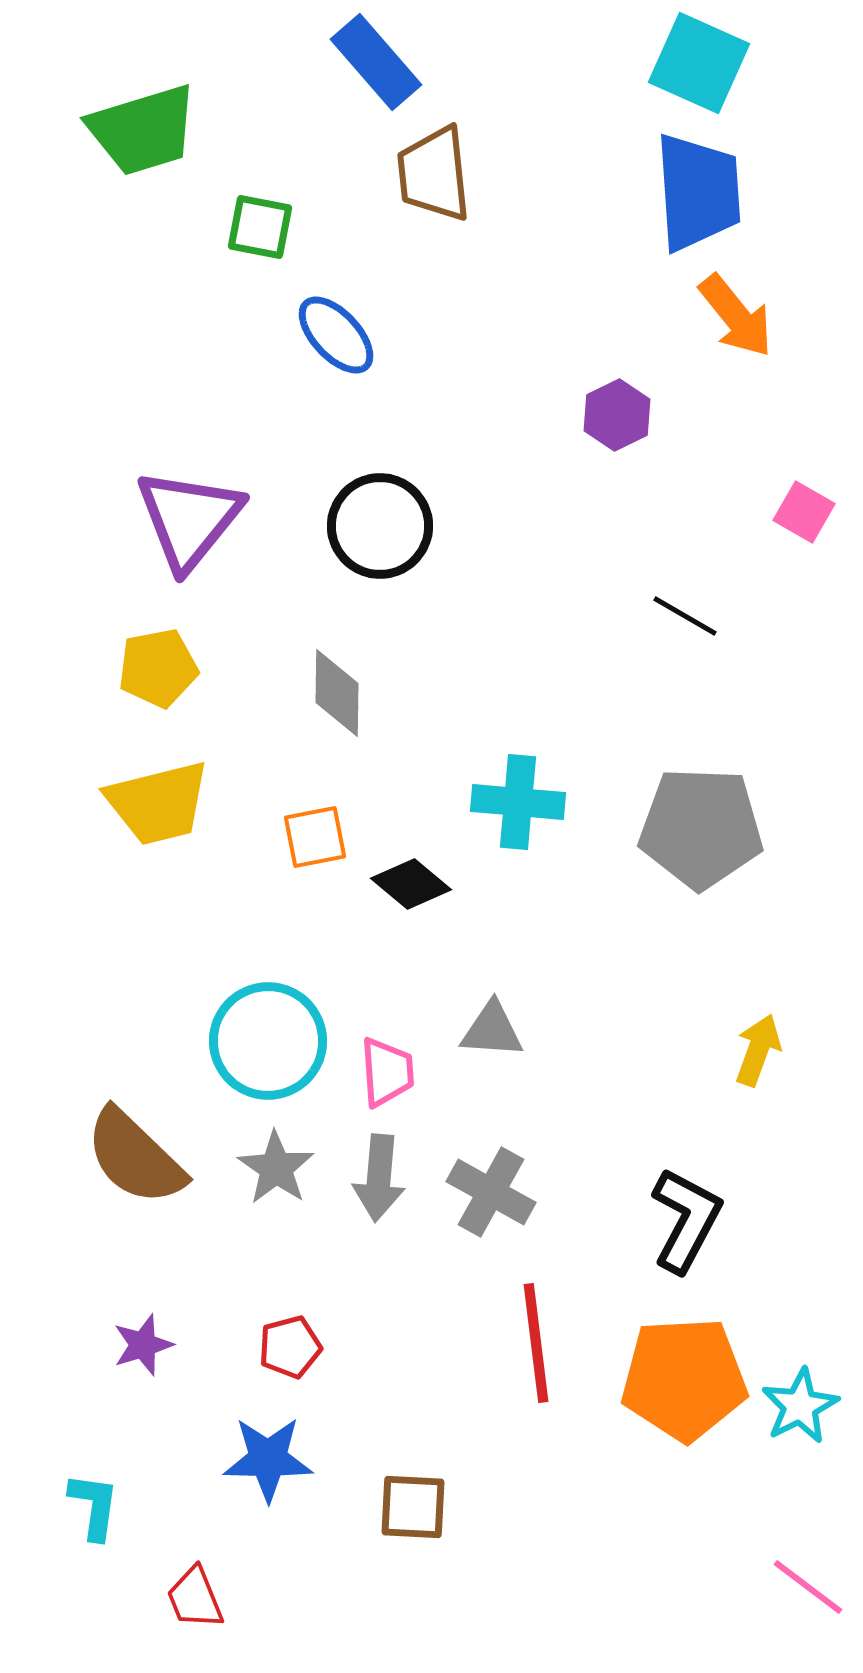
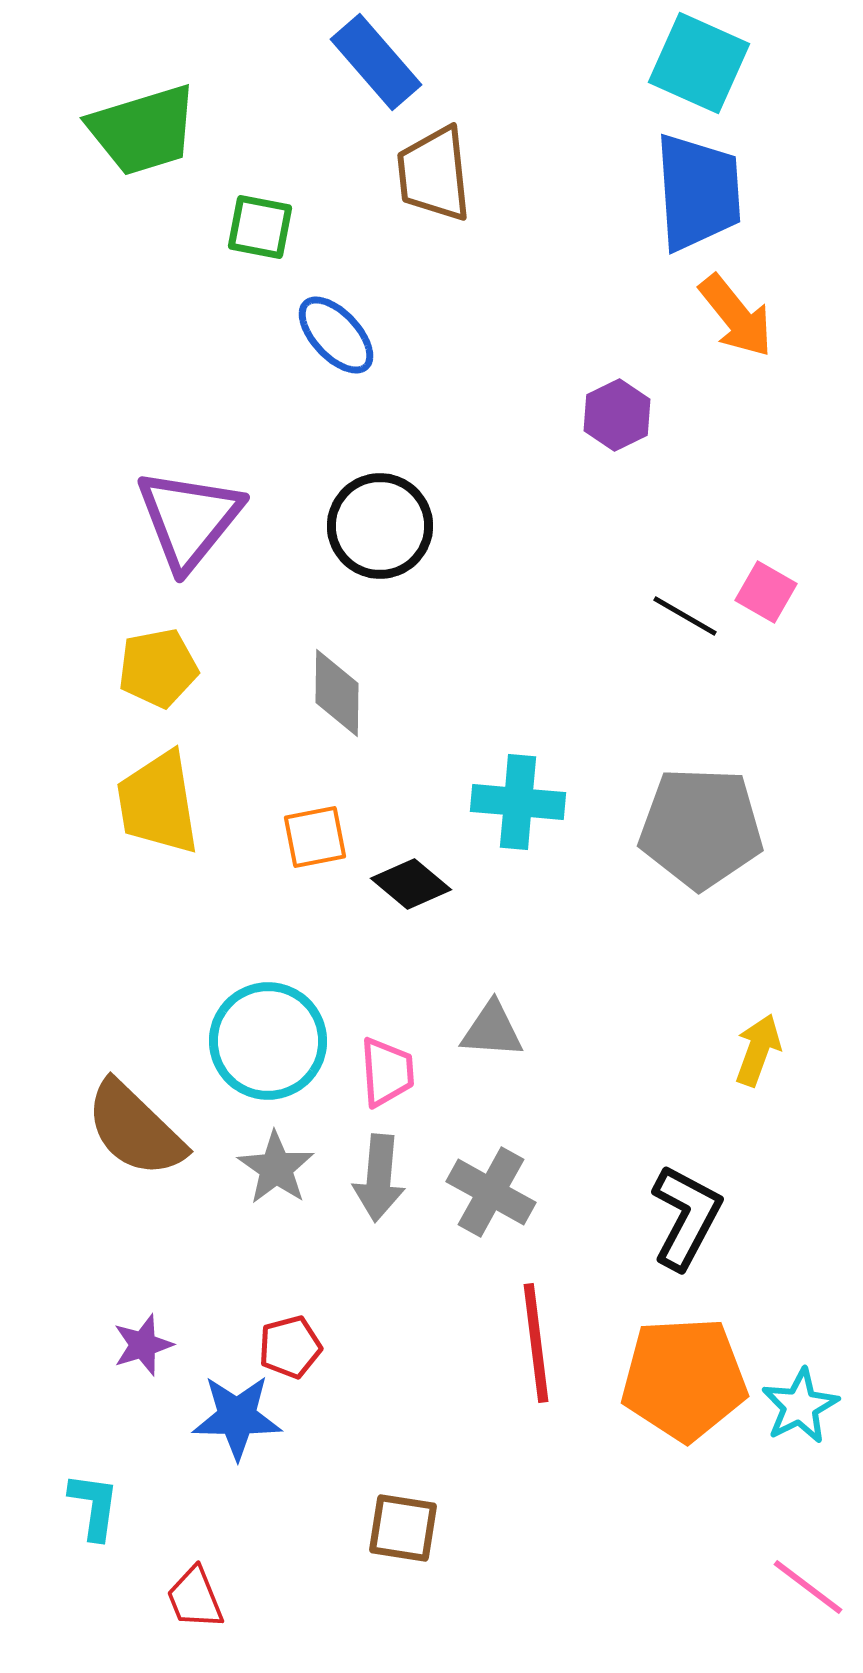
pink square: moved 38 px left, 80 px down
yellow trapezoid: rotated 95 degrees clockwise
brown semicircle: moved 28 px up
black L-shape: moved 3 px up
blue star: moved 31 px left, 42 px up
brown square: moved 10 px left, 21 px down; rotated 6 degrees clockwise
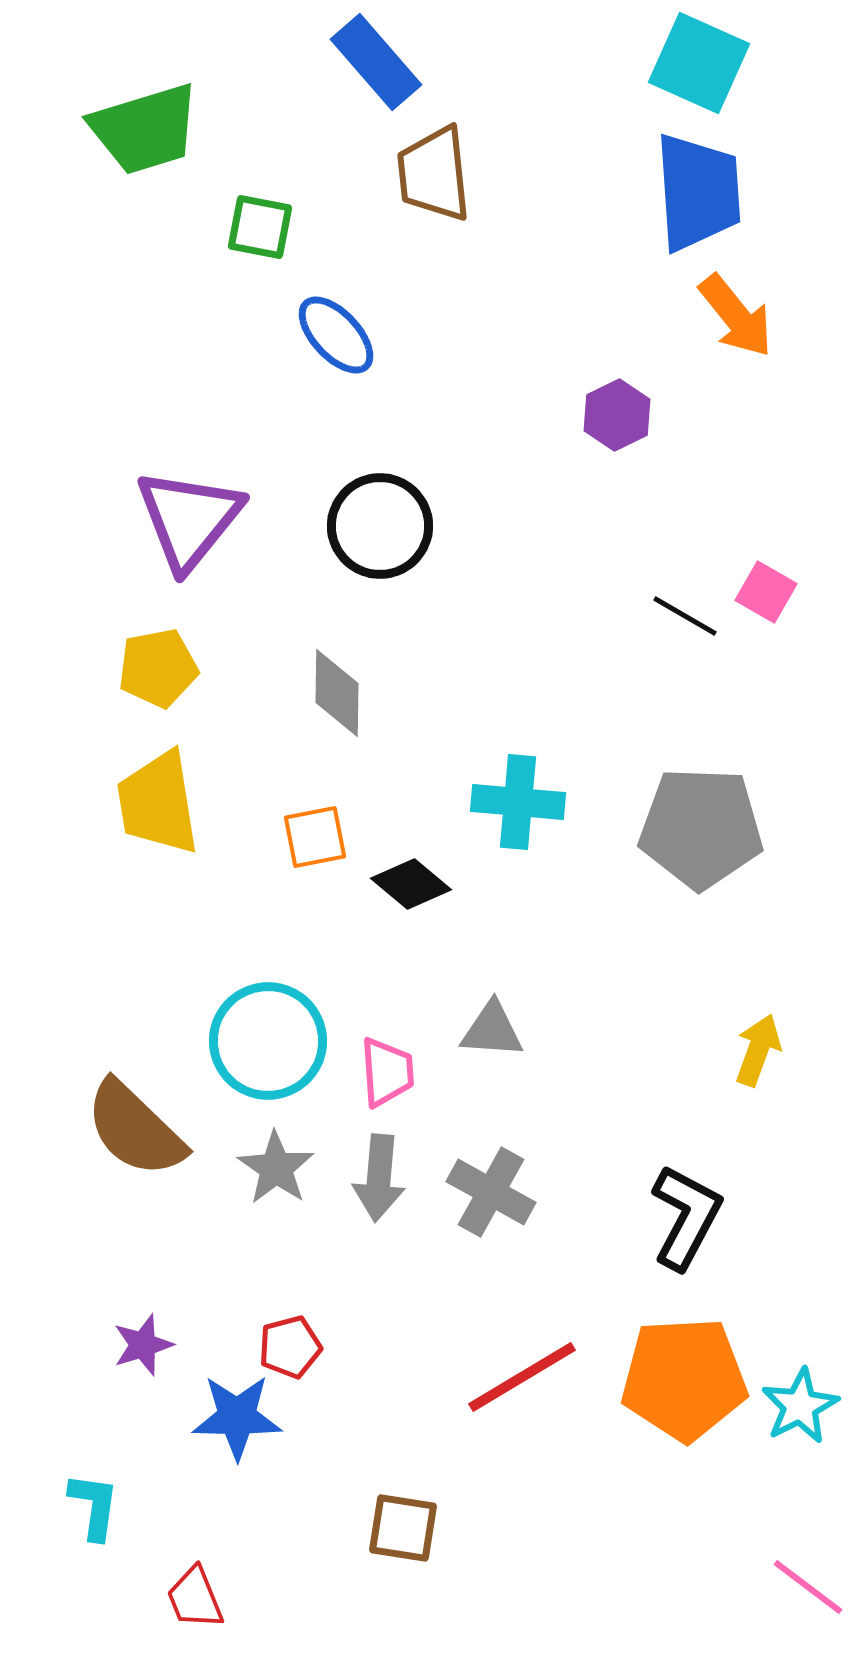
green trapezoid: moved 2 px right, 1 px up
red line: moved 14 px left, 34 px down; rotated 66 degrees clockwise
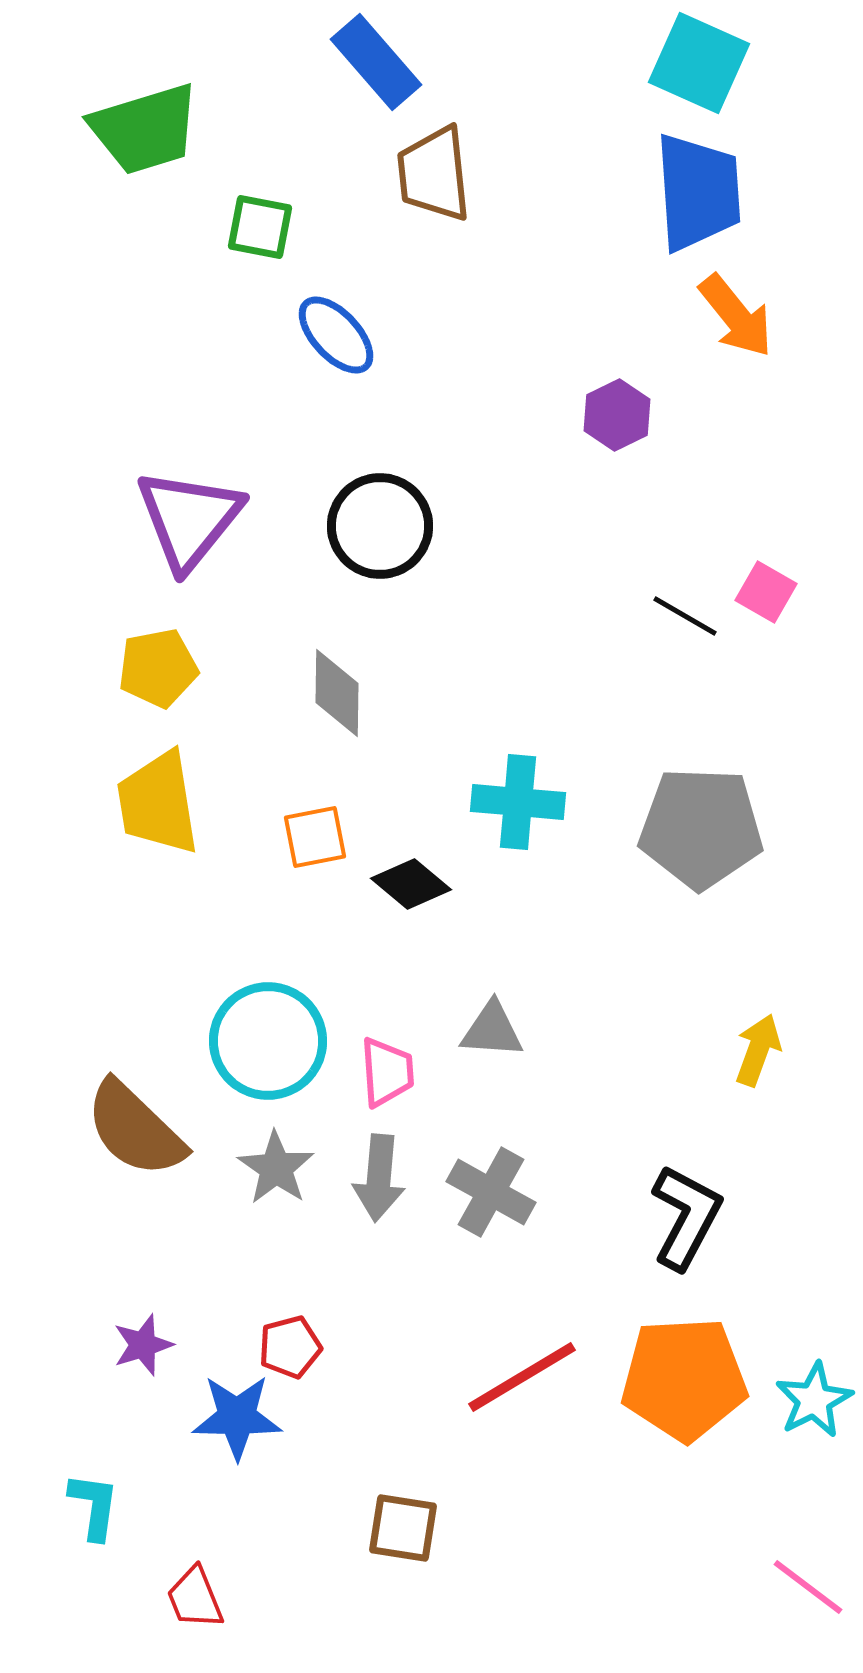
cyan star: moved 14 px right, 6 px up
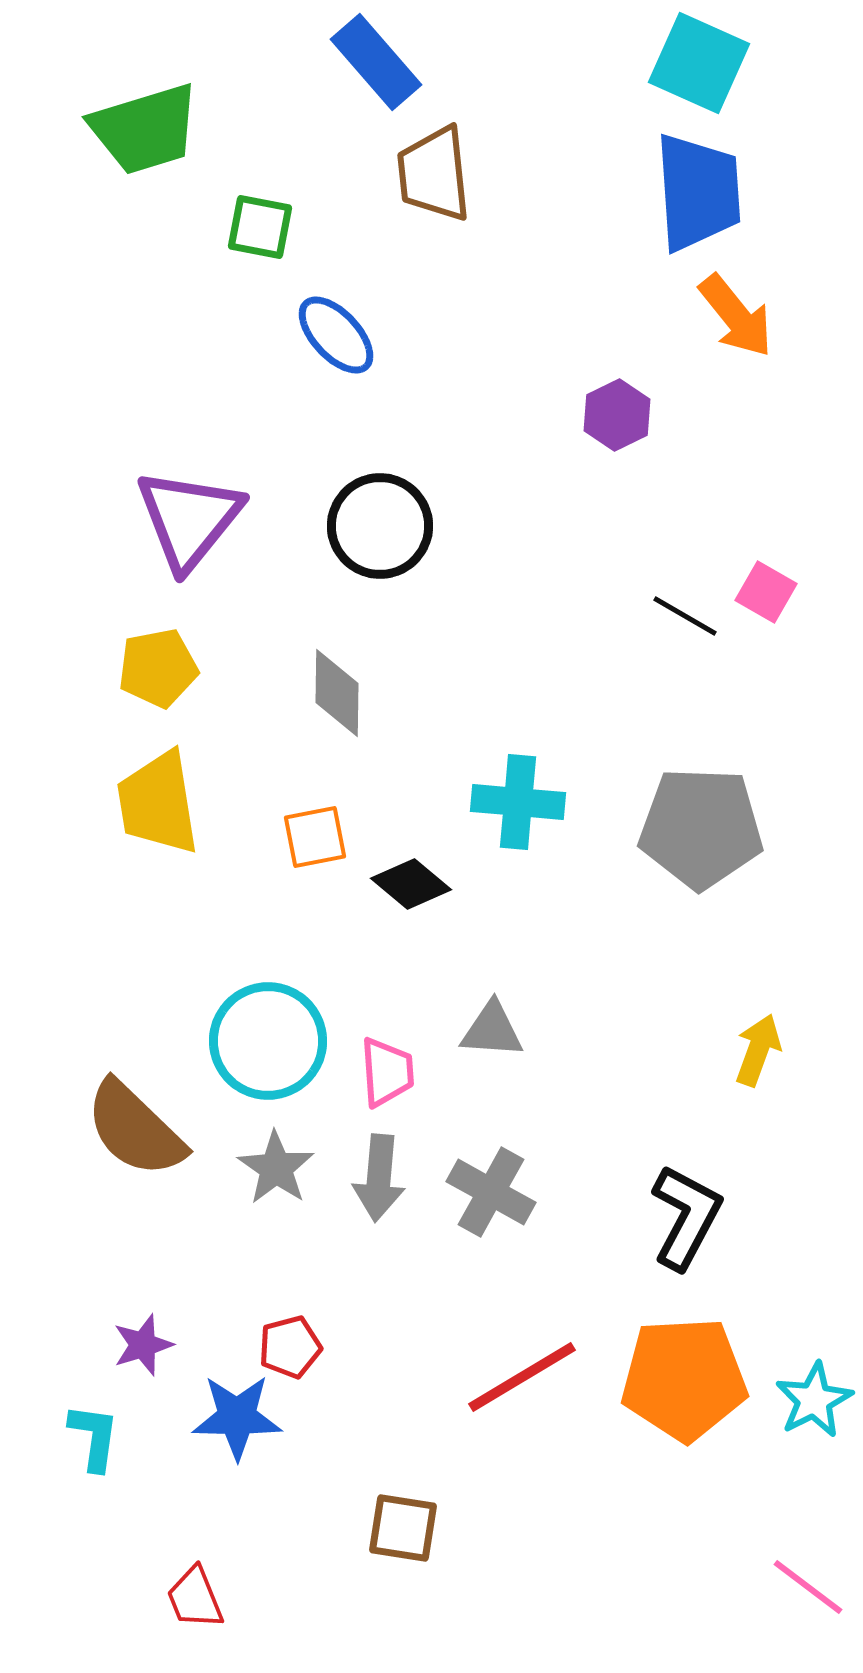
cyan L-shape: moved 69 px up
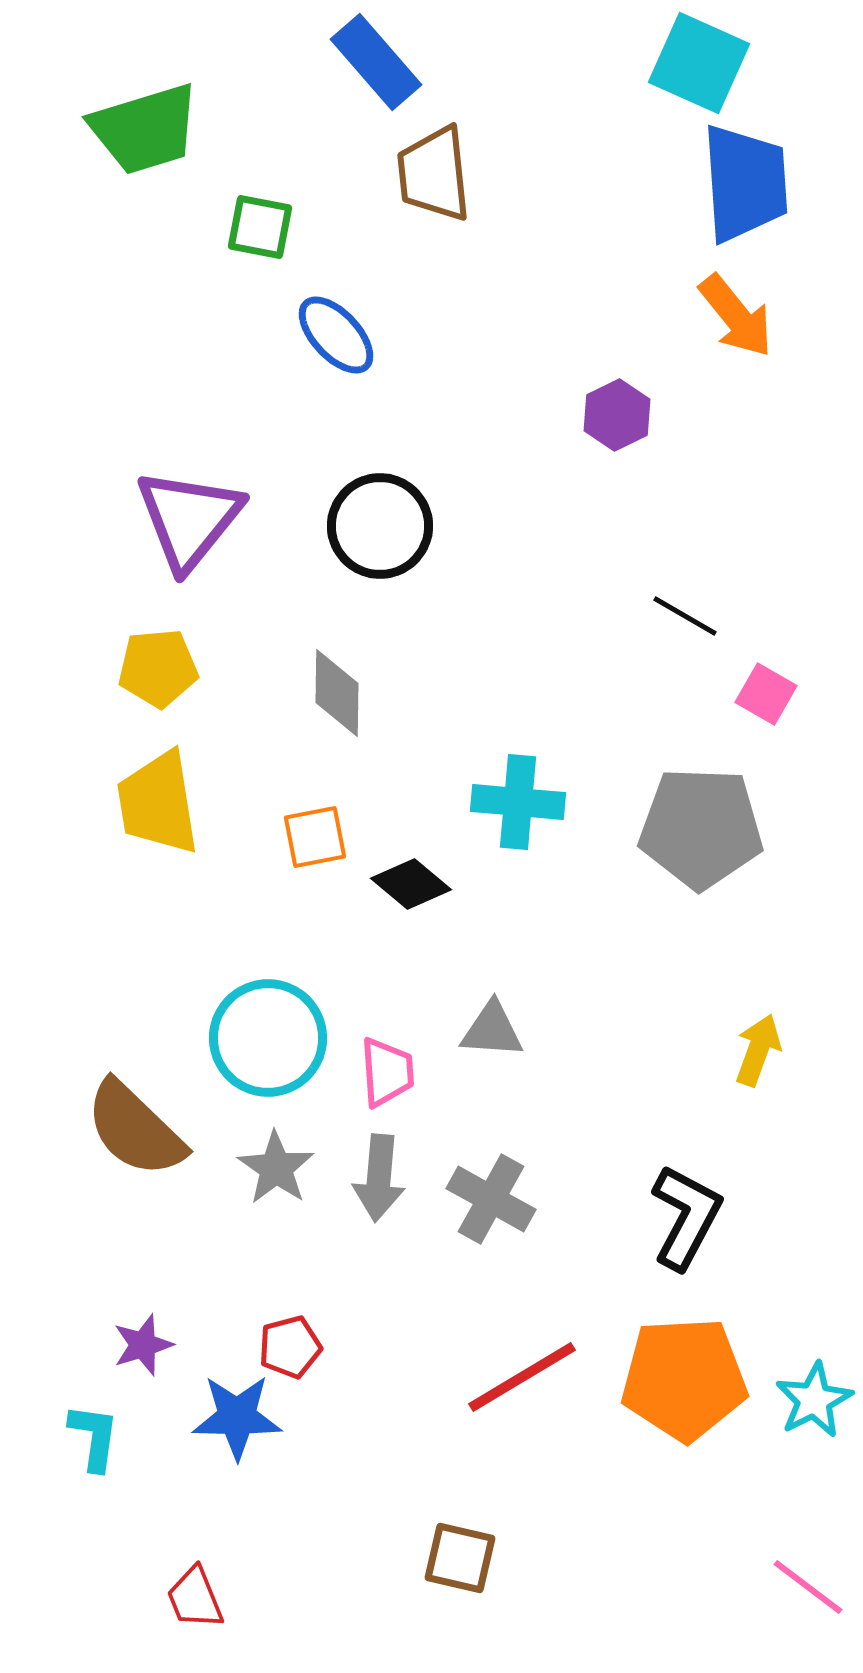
blue trapezoid: moved 47 px right, 9 px up
pink square: moved 102 px down
yellow pentagon: rotated 6 degrees clockwise
cyan circle: moved 3 px up
gray cross: moved 7 px down
brown square: moved 57 px right, 30 px down; rotated 4 degrees clockwise
